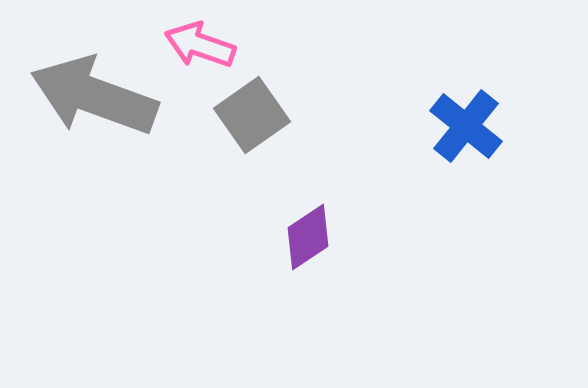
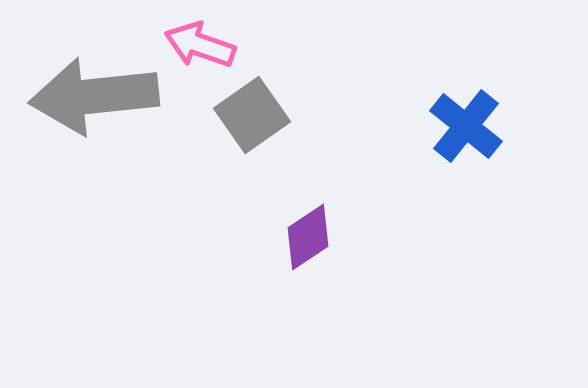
gray arrow: rotated 26 degrees counterclockwise
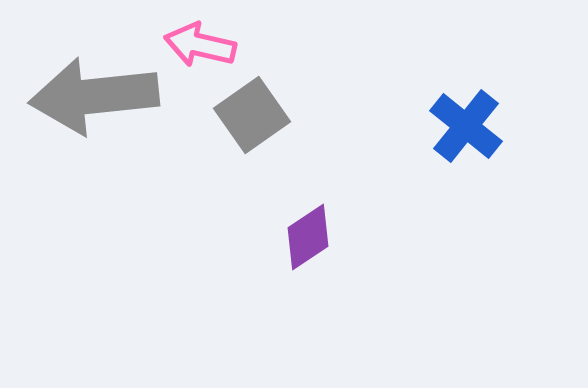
pink arrow: rotated 6 degrees counterclockwise
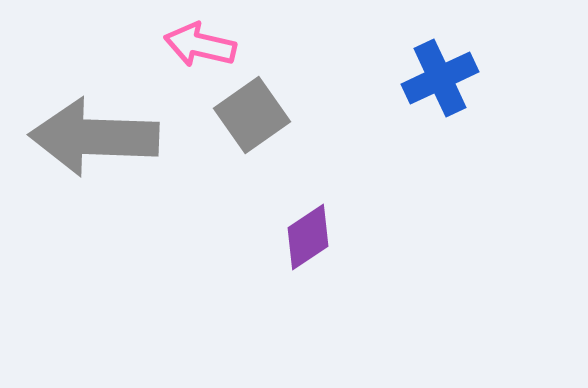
gray arrow: moved 41 px down; rotated 8 degrees clockwise
blue cross: moved 26 px left, 48 px up; rotated 26 degrees clockwise
